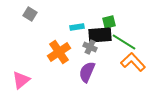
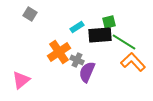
cyan rectangle: rotated 24 degrees counterclockwise
gray cross: moved 13 px left, 13 px down
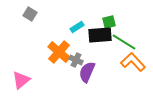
orange cross: rotated 15 degrees counterclockwise
gray cross: moved 1 px left
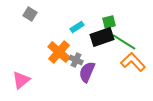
black rectangle: moved 2 px right, 2 px down; rotated 15 degrees counterclockwise
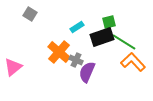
pink triangle: moved 8 px left, 13 px up
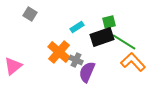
pink triangle: moved 1 px up
